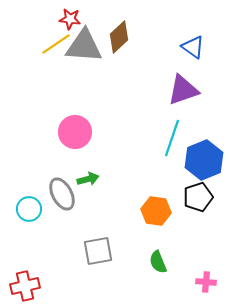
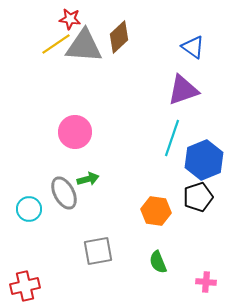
gray ellipse: moved 2 px right, 1 px up
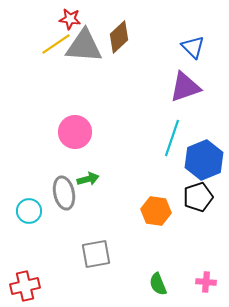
blue triangle: rotated 10 degrees clockwise
purple triangle: moved 2 px right, 3 px up
gray ellipse: rotated 16 degrees clockwise
cyan circle: moved 2 px down
gray square: moved 2 px left, 3 px down
green semicircle: moved 22 px down
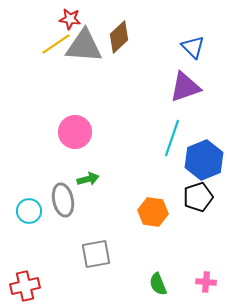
gray ellipse: moved 1 px left, 7 px down
orange hexagon: moved 3 px left, 1 px down
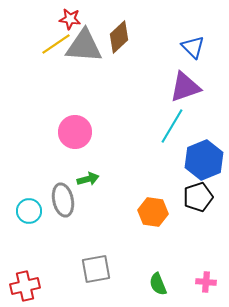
cyan line: moved 12 px up; rotated 12 degrees clockwise
gray square: moved 15 px down
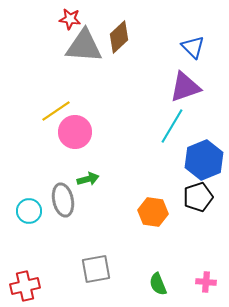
yellow line: moved 67 px down
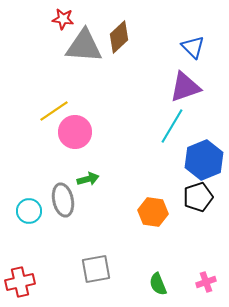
red star: moved 7 px left
yellow line: moved 2 px left
pink cross: rotated 24 degrees counterclockwise
red cross: moved 5 px left, 4 px up
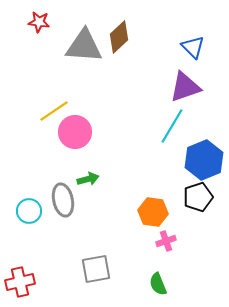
red star: moved 24 px left, 3 px down
pink cross: moved 40 px left, 41 px up
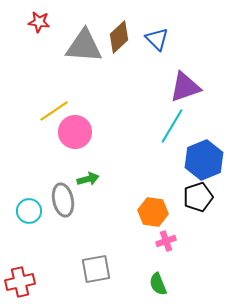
blue triangle: moved 36 px left, 8 px up
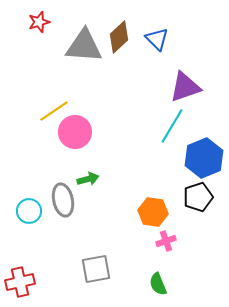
red star: rotated 25 degrees counterclockwise
blue hexagon: moved 2 px up
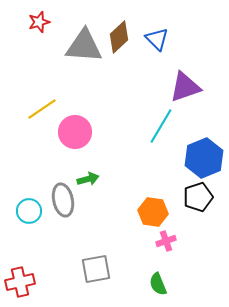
yellow line: moved 12 px left, 2 px up
cyan line: moved 11 px left
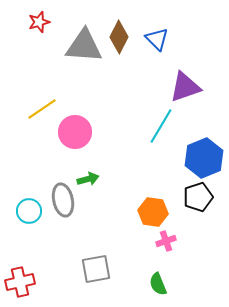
brown diamond: rotated 20 degrees counterclockwise
